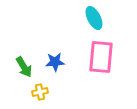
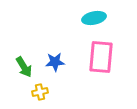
cyan ellipse: rotated 75 degrees counterclockwise
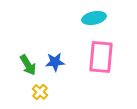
green arrow: moved 4 px right, 2 px up
yellow cross: rotated 35 degrees counterclockwise
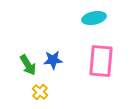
pink rectangle: moved 4 px down
blue star: moved 2 px left, 2 px up
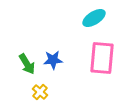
cyan ellipse: rotated 20 degrees counterclockwise
pink rectangle: moved 1 px right, 3 px up
green arrow: moved 1 px left, 1 px up
